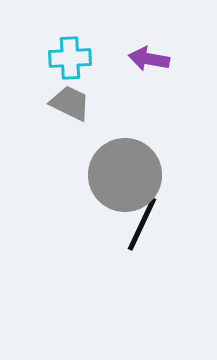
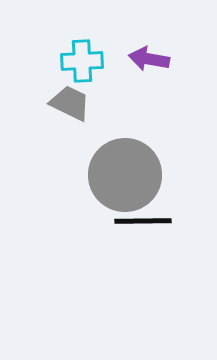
cyan cross: moved 12 px right, 3 px down
black line: moved 1 px right, 3 px up; rotated 64 degrees clockwise
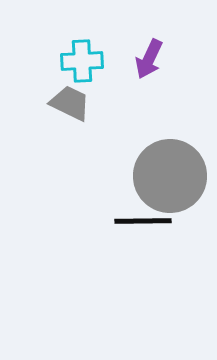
purple arrow: rotated 75 degrees counterclockwise
gray circle: moved 45 px right, 1 px down
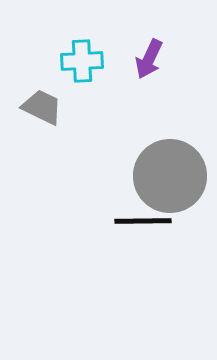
gray trapezoid: moved 28 px left, 4 px down
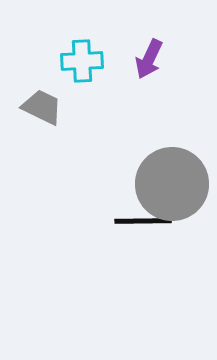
gray circle: moved 2 px right, 8 px down
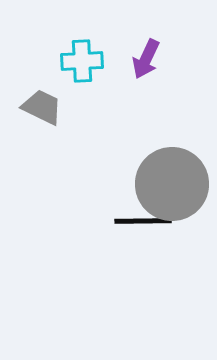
purple arrow: moved 3 px left
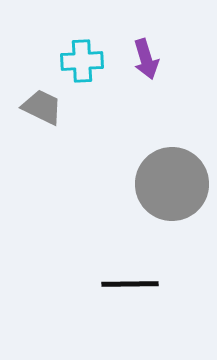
purple arrow: rotated 42 degrees counterclockwise
black line: moved 13 px left, 63 px down
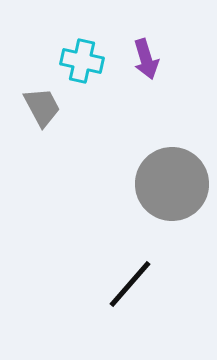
cyan cross: rotated 15 degrees clockwise
gray trapezoid: rotated 36 degrees clockwise
black line: rotated 48 degrees counterclockwise
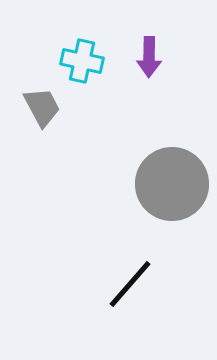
purple arrow: moved 3 px right, 2 px up; rotated 18 degrees clockwise
